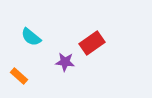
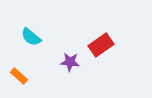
red rectangle: moved 9 px right, 2 px down
purple star: moved 5 px right
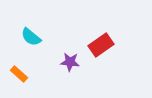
orange rectangle: moved 2 px up
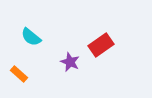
purple star: rotated 18 degrees clockwise
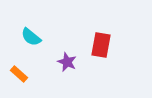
red rectangle: rotated 45 degrees counterclockwise
purple star: moved 3 px left
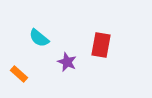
cyan semicircle: moved 8 px right, 1 px down
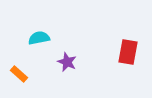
cyan semicircle: rotated 130 degrees clockwise
red rectangle: moved 27 px right, 7 px down
